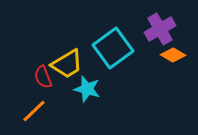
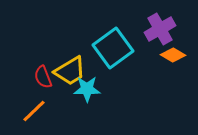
yellow trapezoid: moved 3 px right, 7 px down
cyan star: rotated 16 degrees counterclockwise
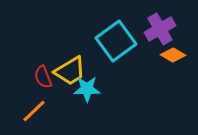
cyan square: moved 3 px right, 7 px up
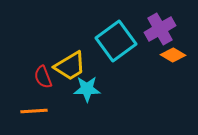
yellow trapezoid: moved 5 px up
orange line: rotated 40 degrees clockwise
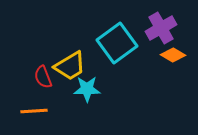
purple cross: moved 1 px right, 1 px up
cyan square: moved 1 px right, 2 px down
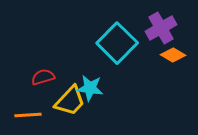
cyan square: rotated 9 degrees counterclockwise
yellow trapezoid: moved 35 px down; rotated 16 degrees counterclockwise
red semicircle: rotated 95 degrees clockwise
cyan star: moved 3 px right, 1 px up; rotated 8 degrees clockwise
orange line: moved 6 px left, 4 px down
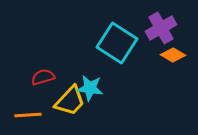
cyan square: rotated 12 degrees counterclockwise
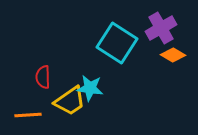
red semicircle: rotated 75 degrees counterclockwise
yellow trapezoid: rotated 12 degrees clockwise
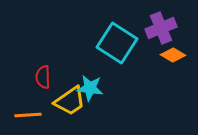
purple cross: rotated 8 degrees clockwise
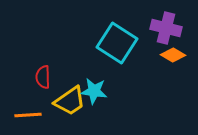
purple cross: moved 5 px right; rotated 36 degrees clockwise
cyan star: moved 4 px right, 3 px down
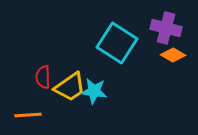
yellow trapezoid: moved 14 px up
